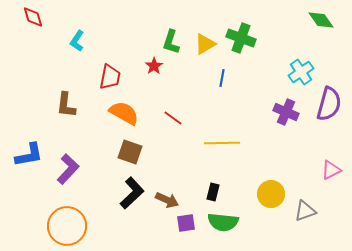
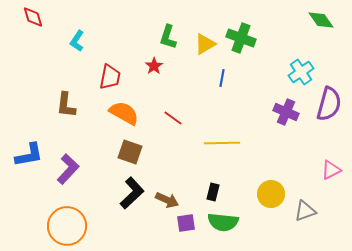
green L-shape: moved 3 px left, 5 px up
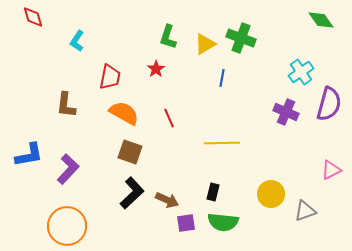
red star: moved 2 px right, 3 px down
red line: moved 4 px left; rotated 30 degrees clockwise
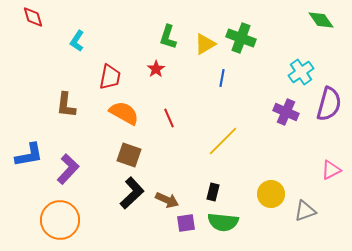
yellow line: moved 1 px right, 2 px up; rotated 44 degrees counterclockwise
brown square: moved 1 px left, 3 px down
orange circle: moved 7 px left, 6 px up
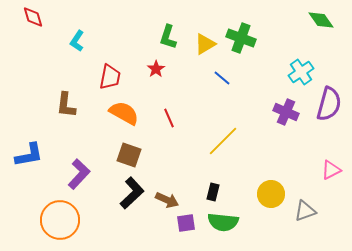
blue line: rotated 60 degrees counterclockwise
purple L-shape: moved 11 px right, 5 px down
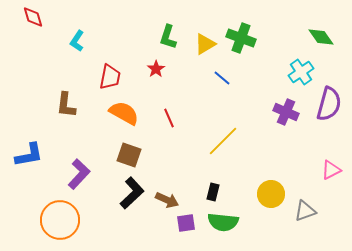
green diamond: moved 17 px down
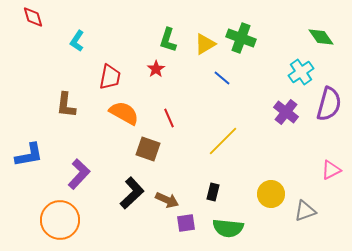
green L-shape: moved 3 px down
purple cross: rotated 15 degrees clockwise
brown square: moved 19 px right, 6 px up
green semicircle: moved 5 px right, 6 px down
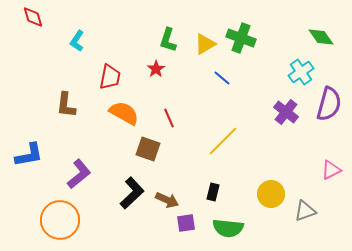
purple L-shape: rotated 8 degrees clockwise
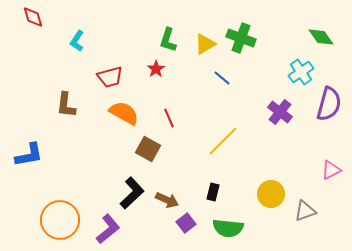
red trapezoid: rotated 64 degrees clockwise
purple cross: moved 6 px left
brown square: rotated 10 degrees clockwise
purple L-shape: moved 29 px right, 55 px down
purple square: rotated 30 degrees counterclockwise
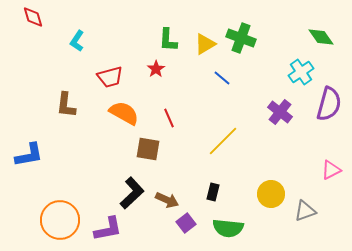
green L-shape: rotated 15 degrees counterclockwise
brown square: rotated 20 degrees counterclockwise
purple L-shape: rotated 28 degrees clockwise
